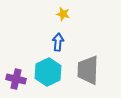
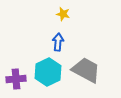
gray trapezoid: moved 2 px left; rotated 116 degrees clockwise
purple cross: rotated 18 degrees counterclockwise
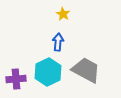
yellow star: rotated 16 degrees clockwise
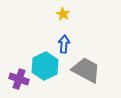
blue arrow: moved 6 px right, 2 px down
cyan hexagon: moved 3 px left, 6 px up
purple cross: moved 3 px right; rotated 24 degrees clockwise
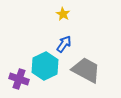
blue arrow: rotated 30 degrees clockwise
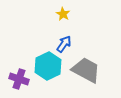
cyan hexagon: moved 3 px right
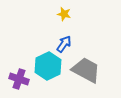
yellow star: moved 1 px right; rotated 16 degrees counterclockwise
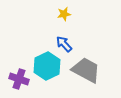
yellow star: rotated 24 degrees counterclockwise
blue arrow: rotated 78 degrees counterclockwise
cyan hexagon: moved 1 px left
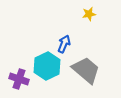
yellow star: moved 25 px right
blue arrow: rotated 66 degrees clockwise
gray trapezoid: rotated 12 degrees clockwise
